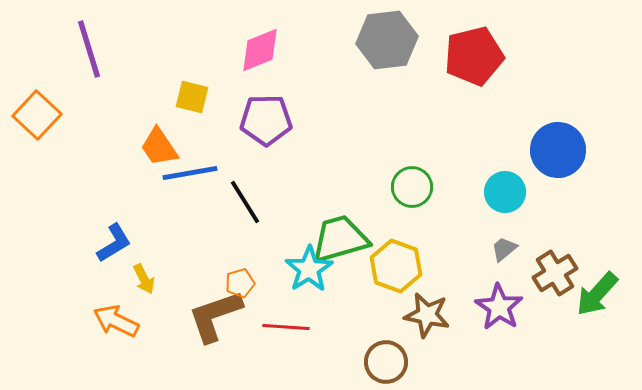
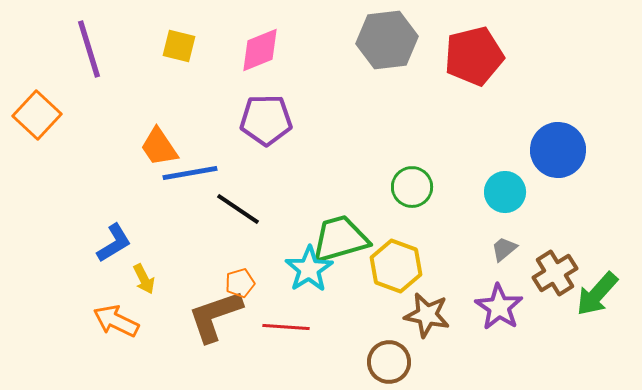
yellow square: moved 13 px left, 51 px up
black line: moved 7 px left, 7 px down; rotated 24 degrees counterclockwise
brown circle: moved 3 px right
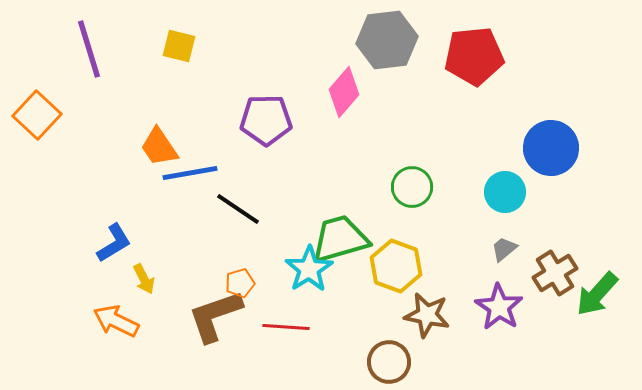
pink diamond: moved 84 px right, 42 px down; rotated 27 degrees counterclockwise
red pentagon: rotated 8 degrees clockwise
blue circle: moved 7 px left, 2 px up
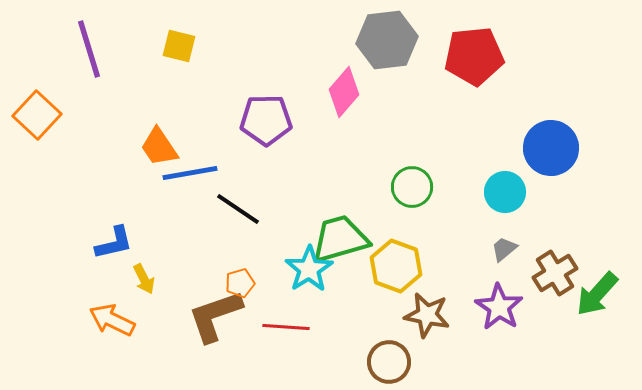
blue L-shape: rotated 18 degrees clockwise
orange arrow: moved 4 px left, 1 px up
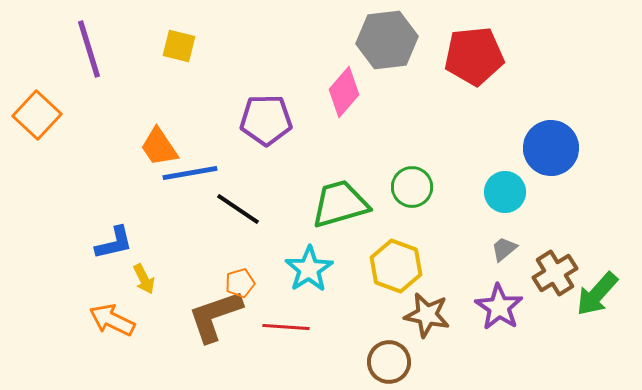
green trapezoid: moved 35 px up
